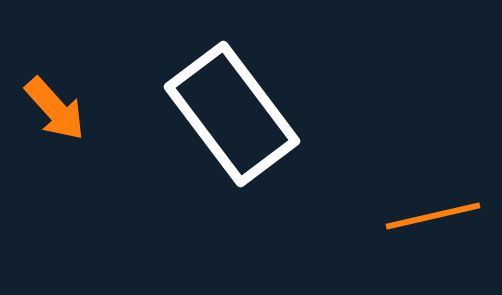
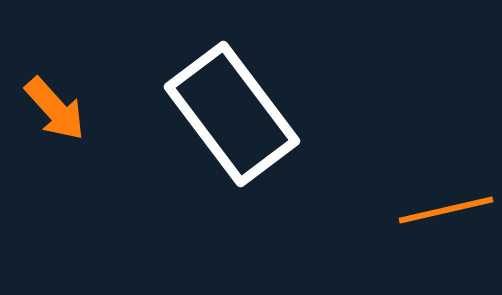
orange line: moved 13 px right, 6 px up
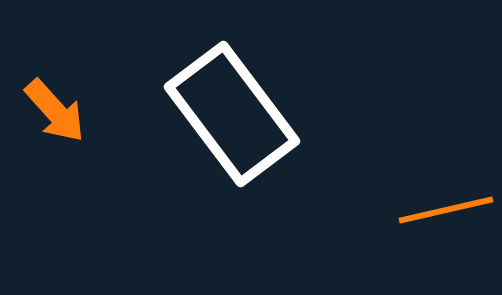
orange arrow: moved 2 px down
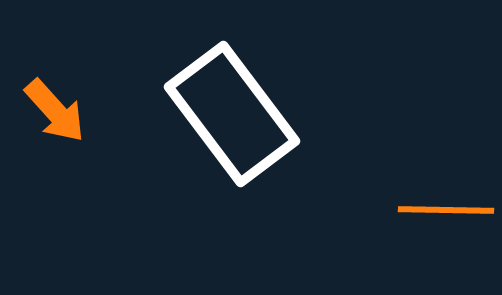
orange line: rotated 14 degrees clockwise
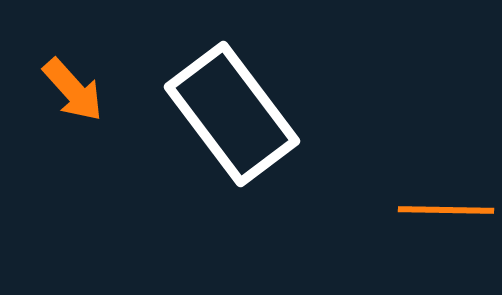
orange arrow: moved 18 px right, 21 px up
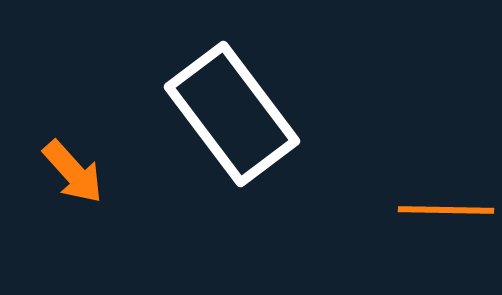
orange arrow: moved 82 px down
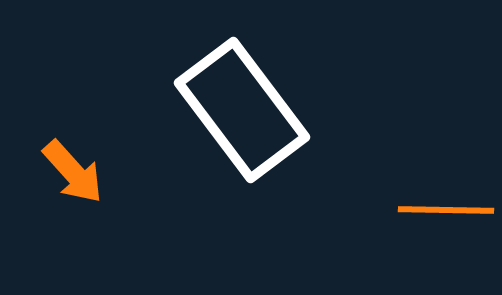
white rectangle: moved 10 px right, 4 px up
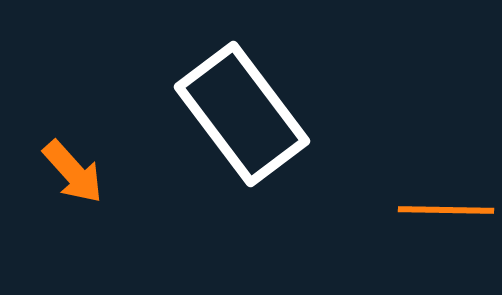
white rectangle: moved 4 px down
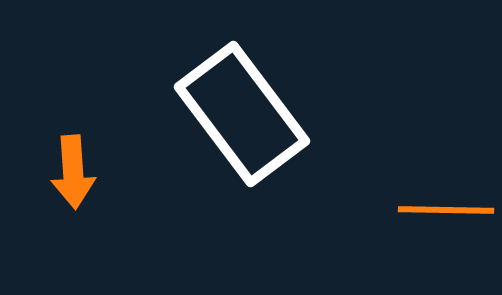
orange arrow: rotated 38 degrees clockwise
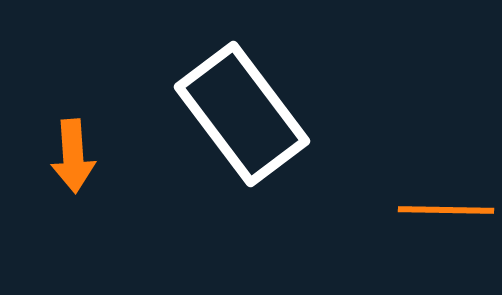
orange arrow: moved 16 px up
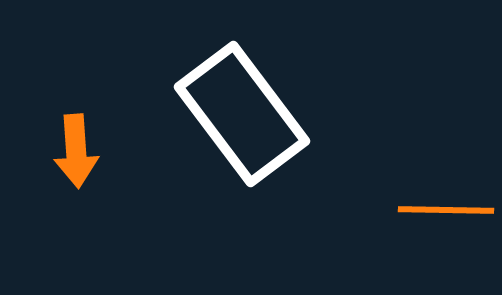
orange arrow: moved 3 px right, 5 px up
